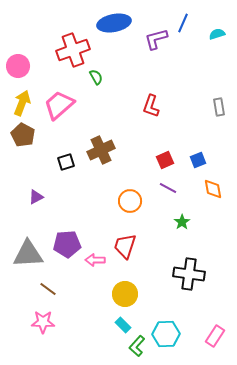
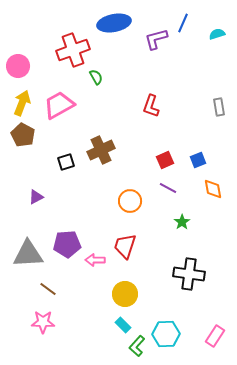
pink trapezoid: rotated 12 degrees clockwise
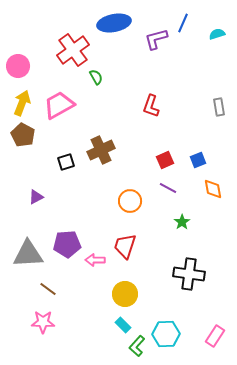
red cross: rotated 16 degrees counterclockwise
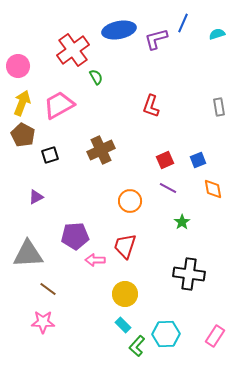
blue ellipse: moved 5 px right, 7 px down
black square: moved 16 px left, 7 px up
purple pentagon: moved 8 px right, 8 px up
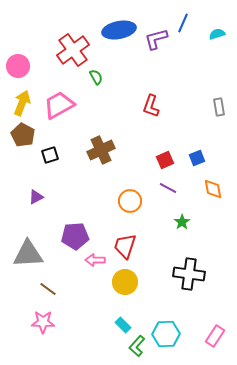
blue square: moved 1 px left, 2 px up
yellow circle: moved 12 px up
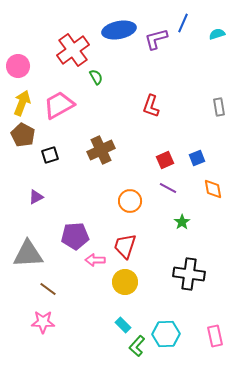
pink rectangle: rotated 45 degrees counterclockwise
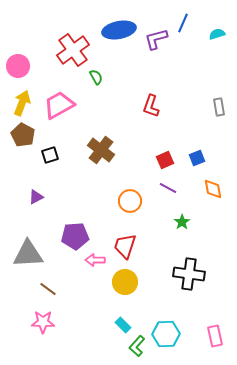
brown cross: rotated 28 degrees counterclockwise
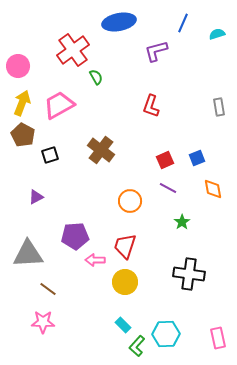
blue ellipse: moved 8 px up
purple L-shape: moved 12 px down
pink rectangle: moved 3 px right, 2 px down
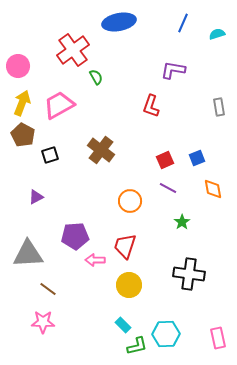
purple L-shape: moved 17 px right, 19 px down; rotated 25 degrees clockwise
yellow circle: moved 4 px right, 3 px down
green L-shape: rotated 145 degrees counterclockwise
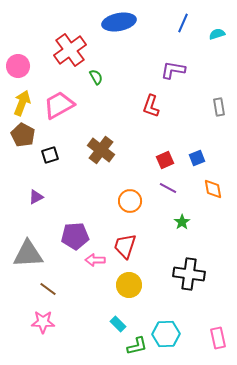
red cross: moved 3 px left
cyan rectangle: moved 5 px left, 1 px up
